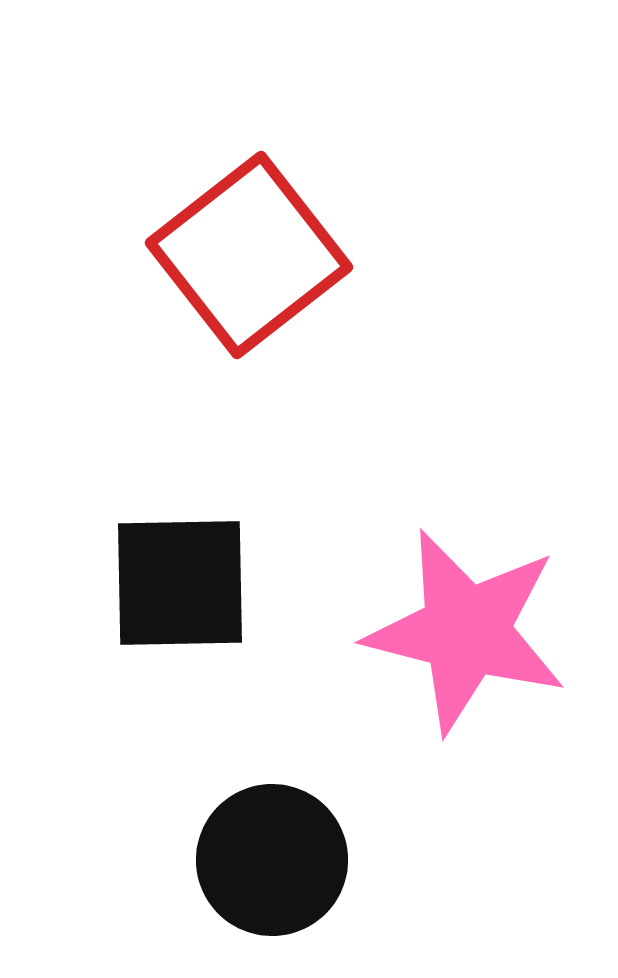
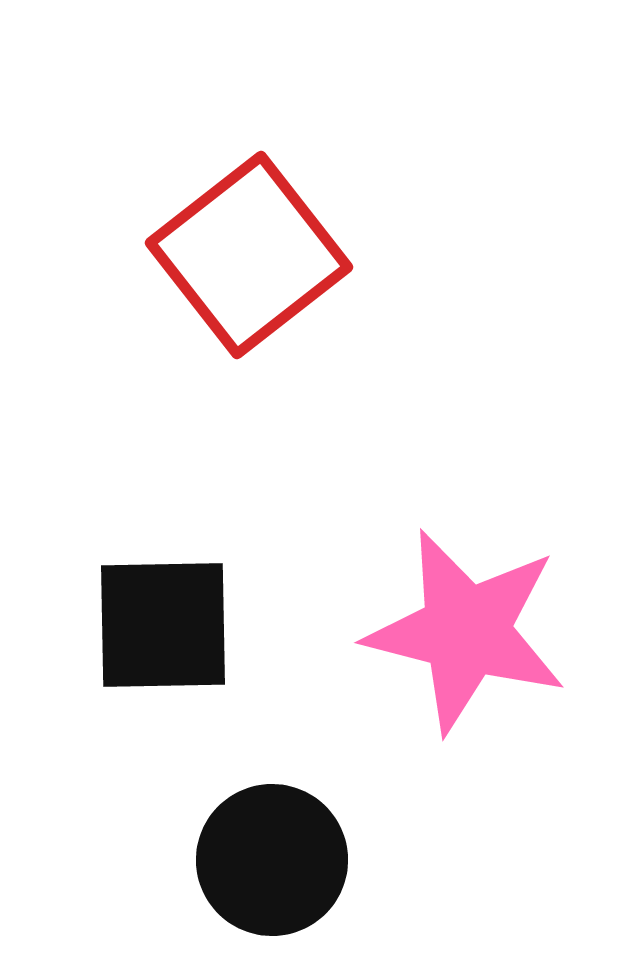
black square: moved 17 px left, 42 px down
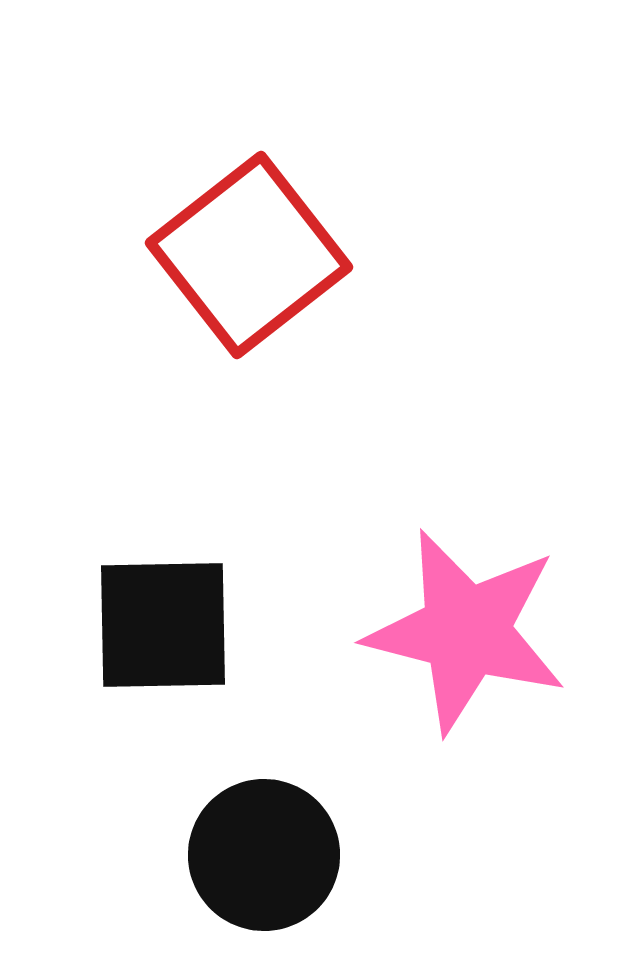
black circle: moved 8 px left, 5 px up
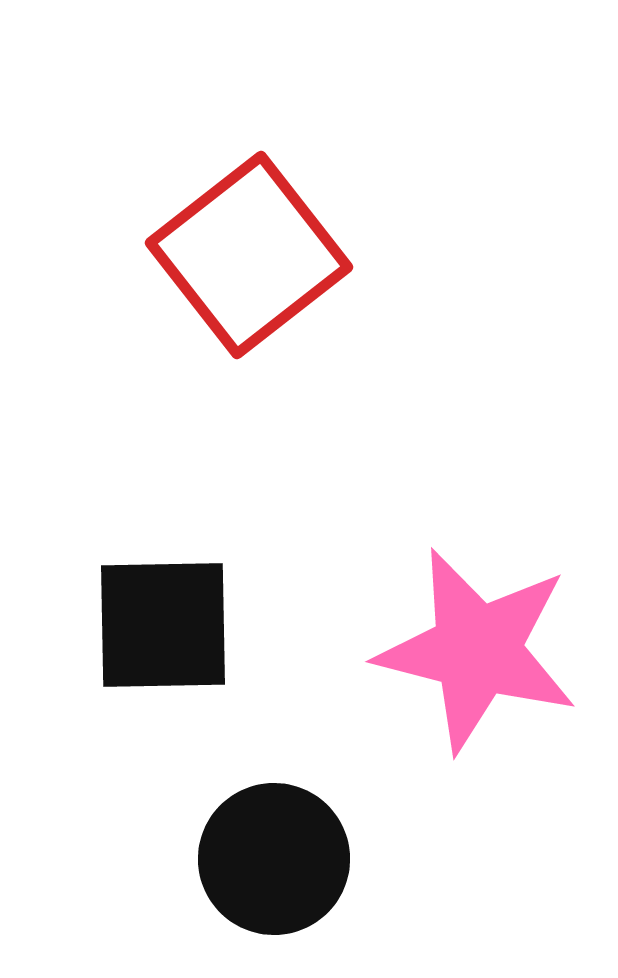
pink star: moved 11 px right, 19 px down
black circle: moved 10 px right, 4 px down
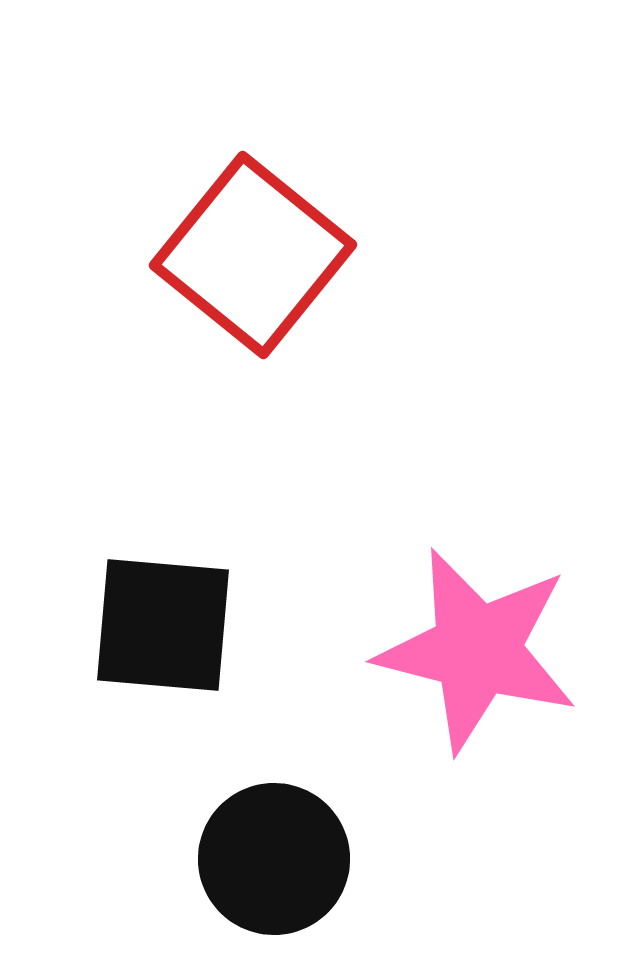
red square: moved 4 px right; rotated 13 degrees counterclockwise
black square: rotated 6 degrees clockwise
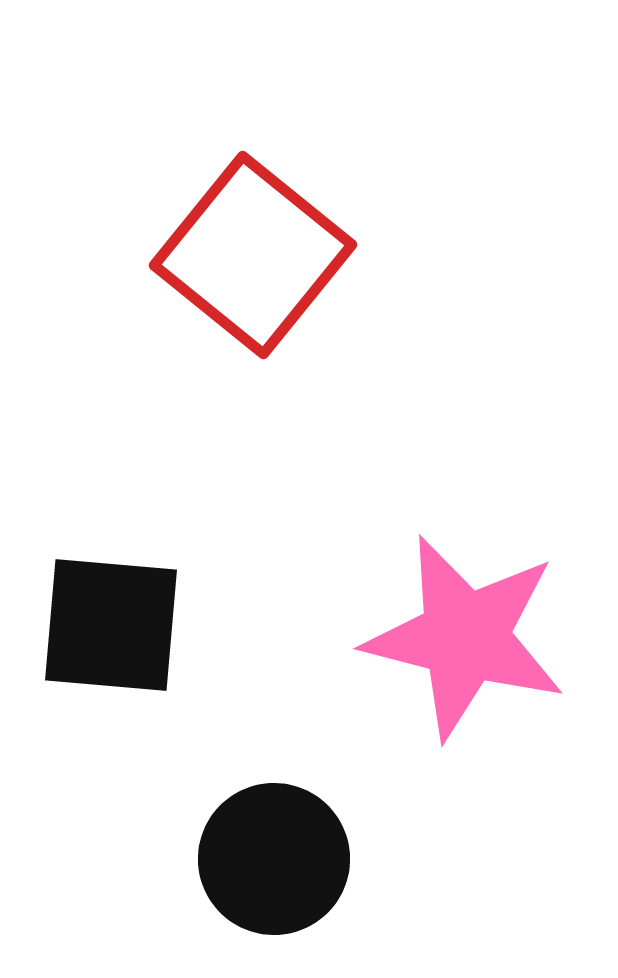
black square: moved 52 px left
pink star: moved 12 px left, 13 px up
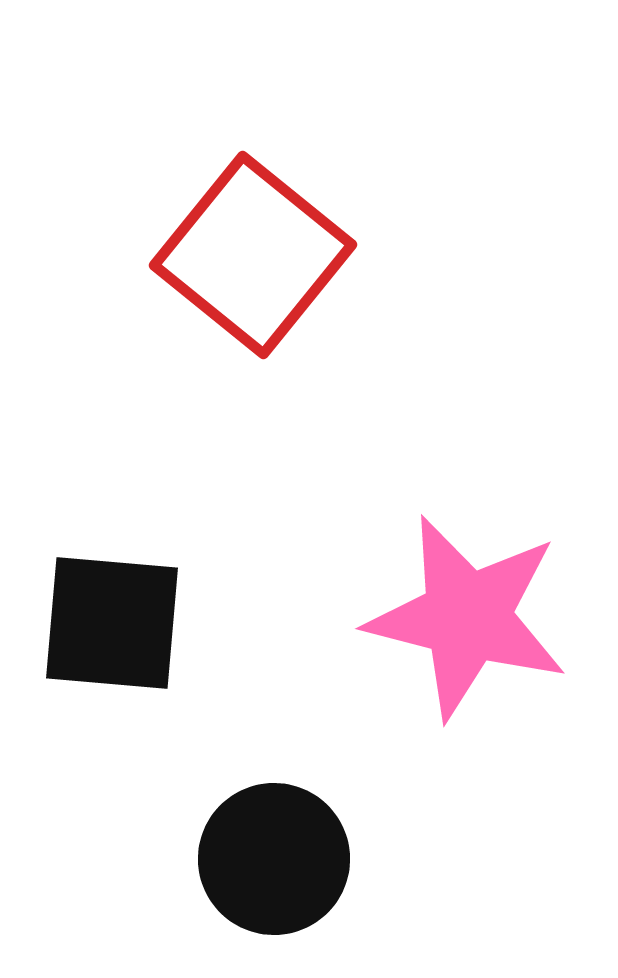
black square: moved 1 px right, 2 px up
pink star: moved 2 px right, 20 px up
